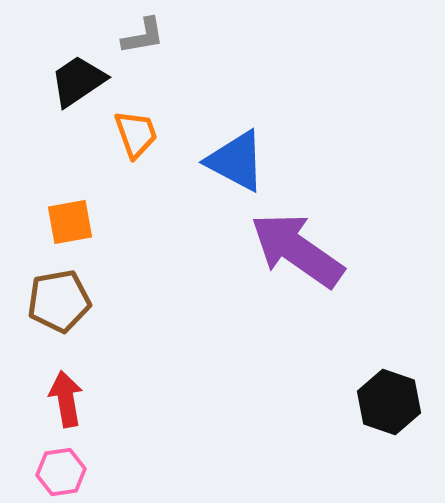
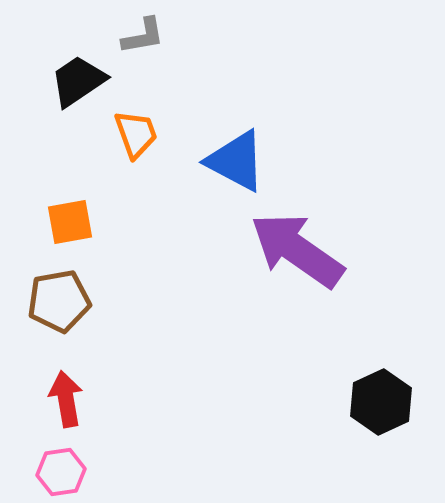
black hexagon: moved 8 px left; rotated 16 degrees clockwise
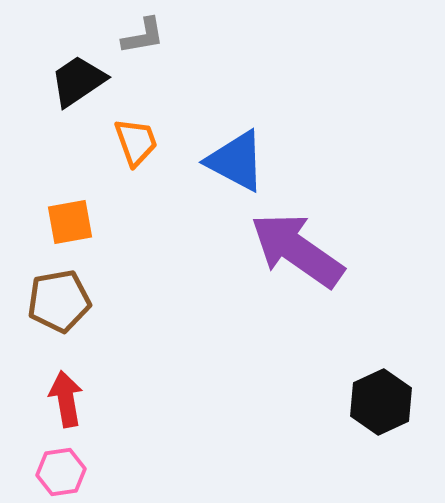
orange trapezoid: moved 8 px down
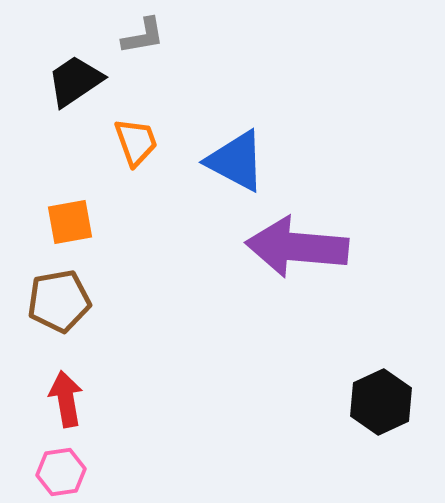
black trapezoid: moved 3 px left
purple arrow: moved 3 px up; rotated 30 degrees counterclockwise
